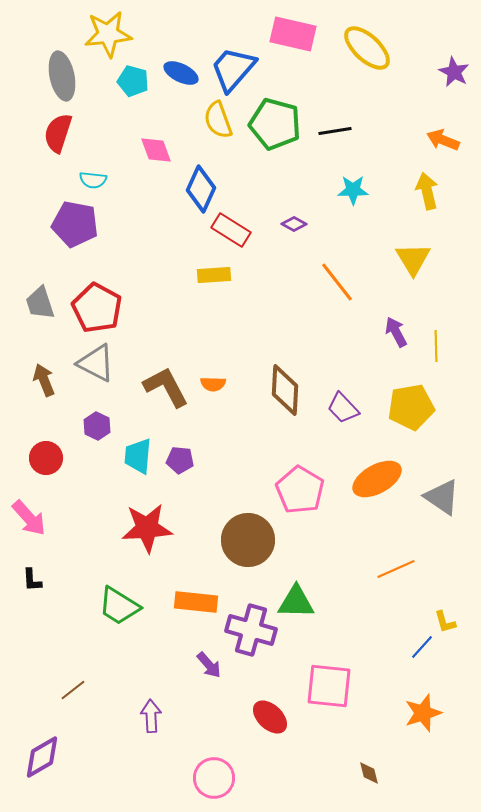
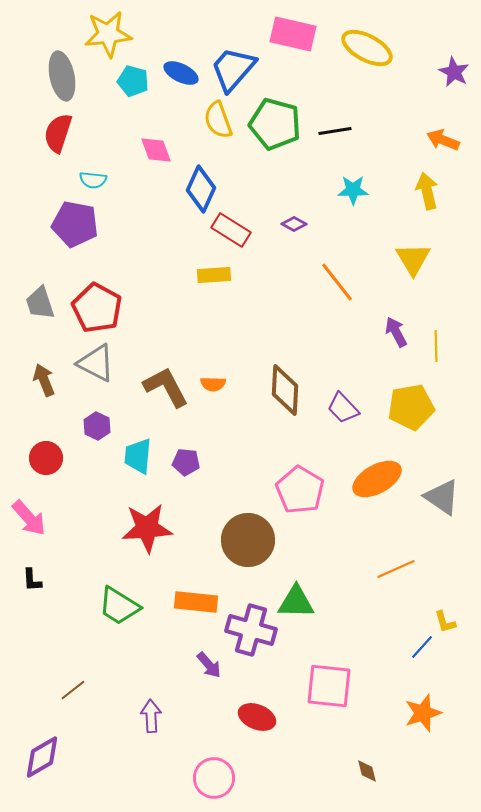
yellow ellipse at (367, 48): rotated 15 degrees counterclockwise
purple pentagon at (180, 460): moved 6 px right, 2 px down
red ellipse at (270, 717): moved 13 px left; rotated 21 degrees counterclockwise
brown diamond at (369, 773): moved 2 px left, 2 px up
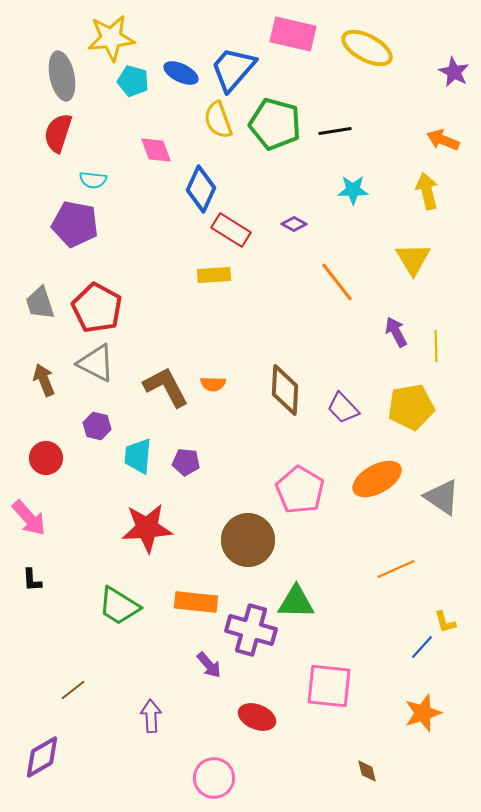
yellow star at (108, 34): moved 3 px right, 4 px down
purple hexagon at (97, 426): rotated 12 degrees counterclockwise
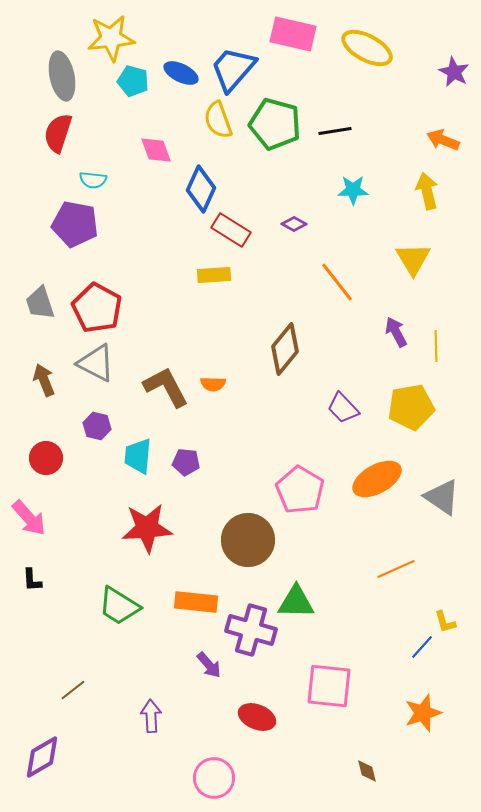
brown diamond at (285, 390): moved 41 px up; rotated 36 degrees clockwise
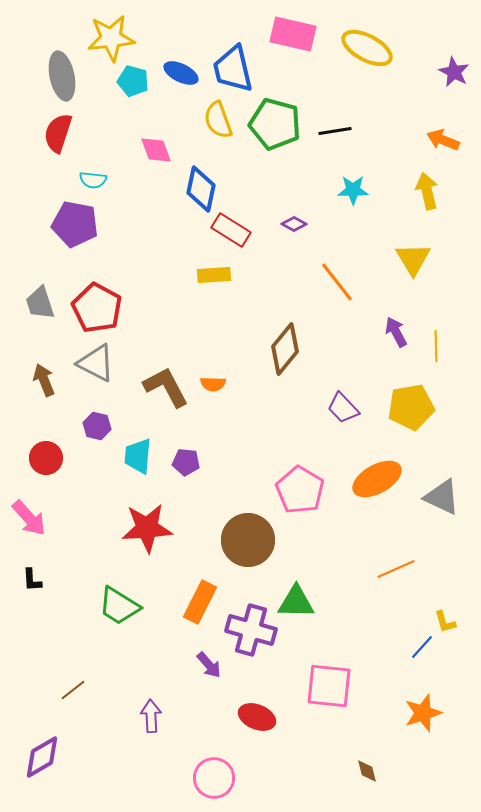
blue trapezoid at (233, 69): rotated 54 degrees counterclockwise
blue diamond at (201, 189): rotated 12 degrees counterclockwise
gray triangle at (442, 497): rotated 9 degrees counterclockwise
orange rectangle at (196, 602): moved 4 px right; rotated 69 degrees counterclockwise
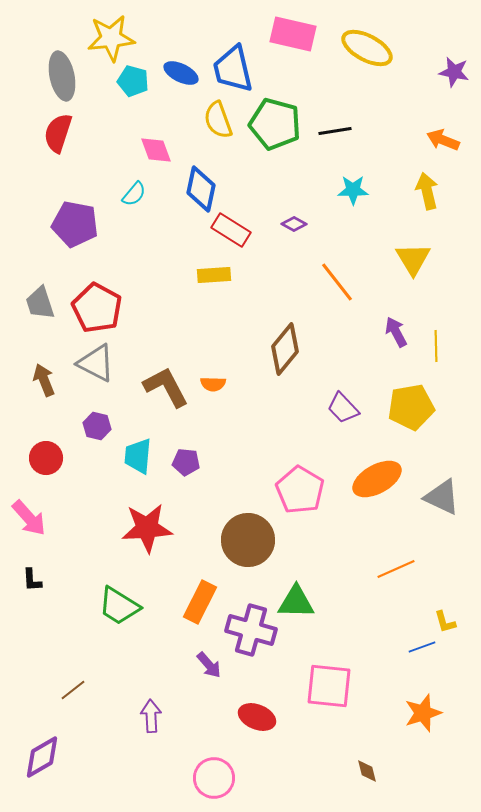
purple star at (454, 72): rotated 16 degrees counterclockwise
cyan semicircle at (93, 180): moved 41 px right, 14 px down; rotated 56 degrees counterclockwise
blue line at (422, 647): rotated 28 degrees clockwise
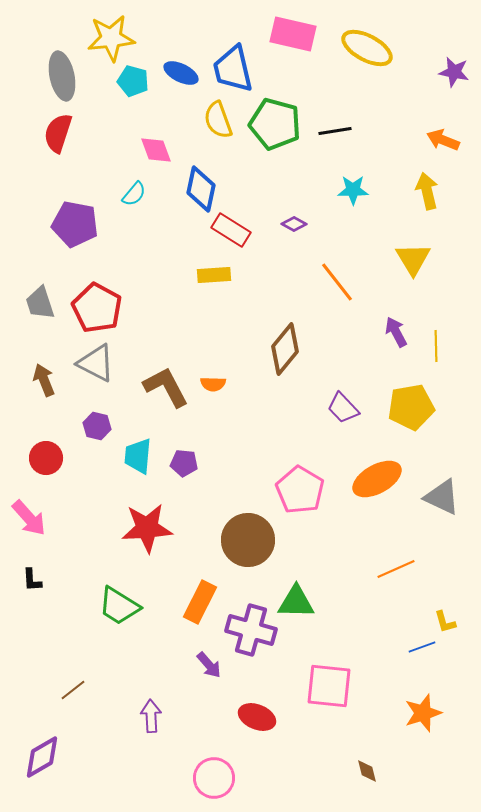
purple pentagon at (186, 462): moved 2 px left, 1 px down
